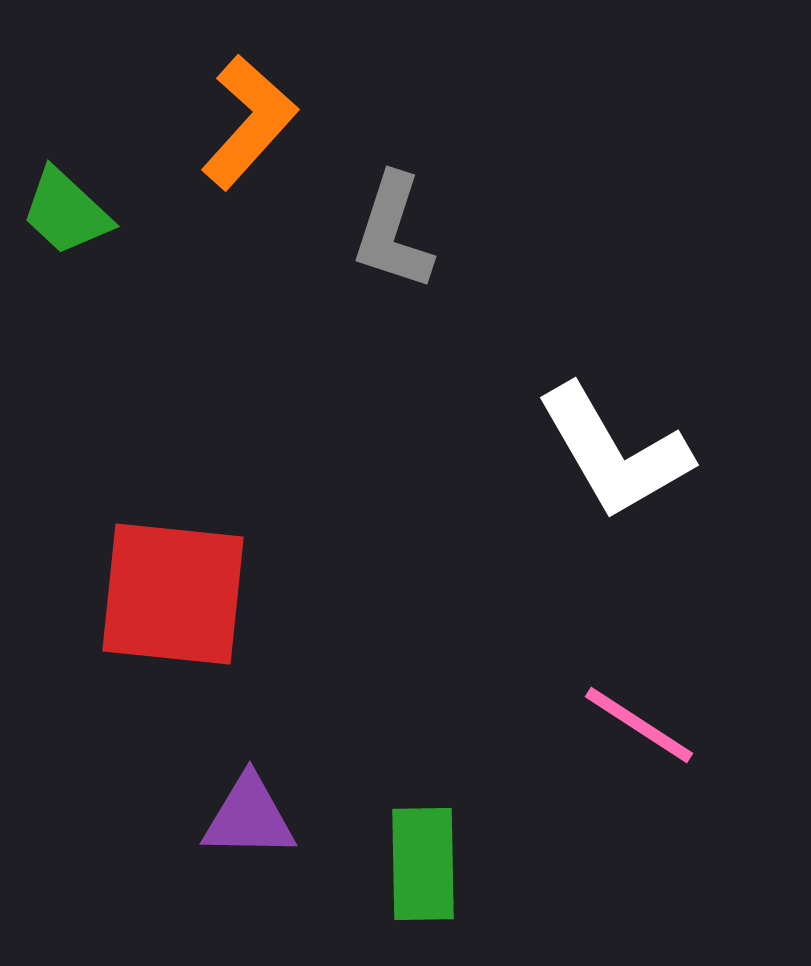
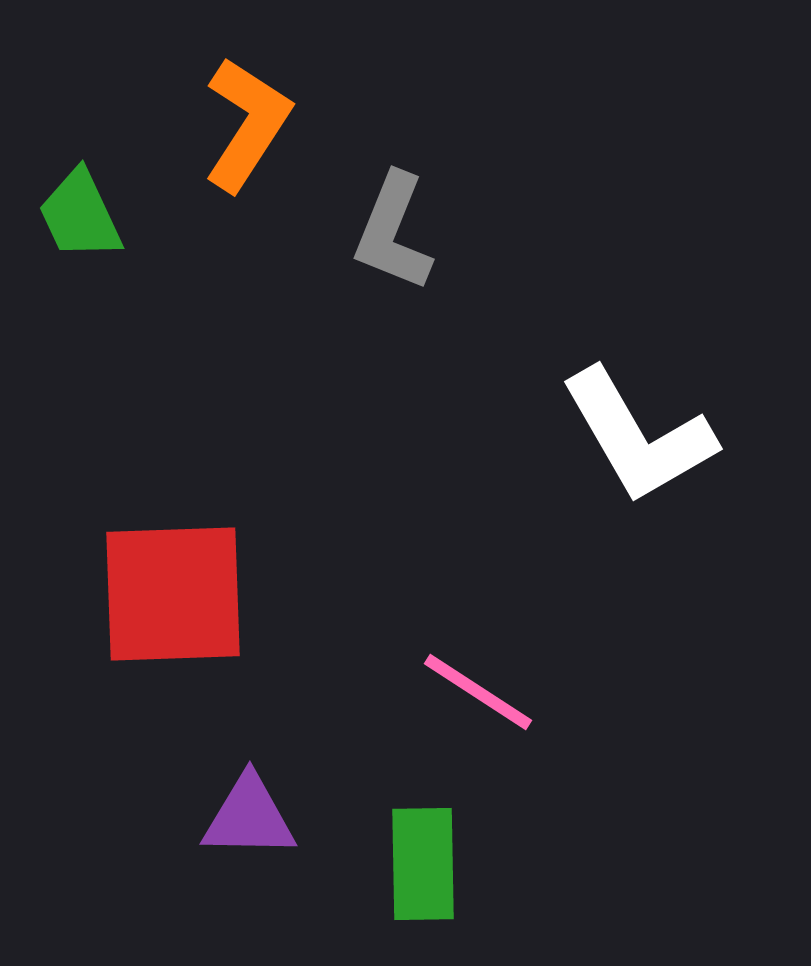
orange L-shape: moved 2 px left, 2 px down; rotated 9 degrees counterclockwise
green trapezoid: moved 14 px right, 3 px down; rotated 22 degrees clockwise
gray L-shape: rotated 4 degrees clockwise
white L-shape: moved 24 px right, 16 px up
red square: rotated 8 degrees counterclockwise
pink line: moved 161 px left, 33 px up
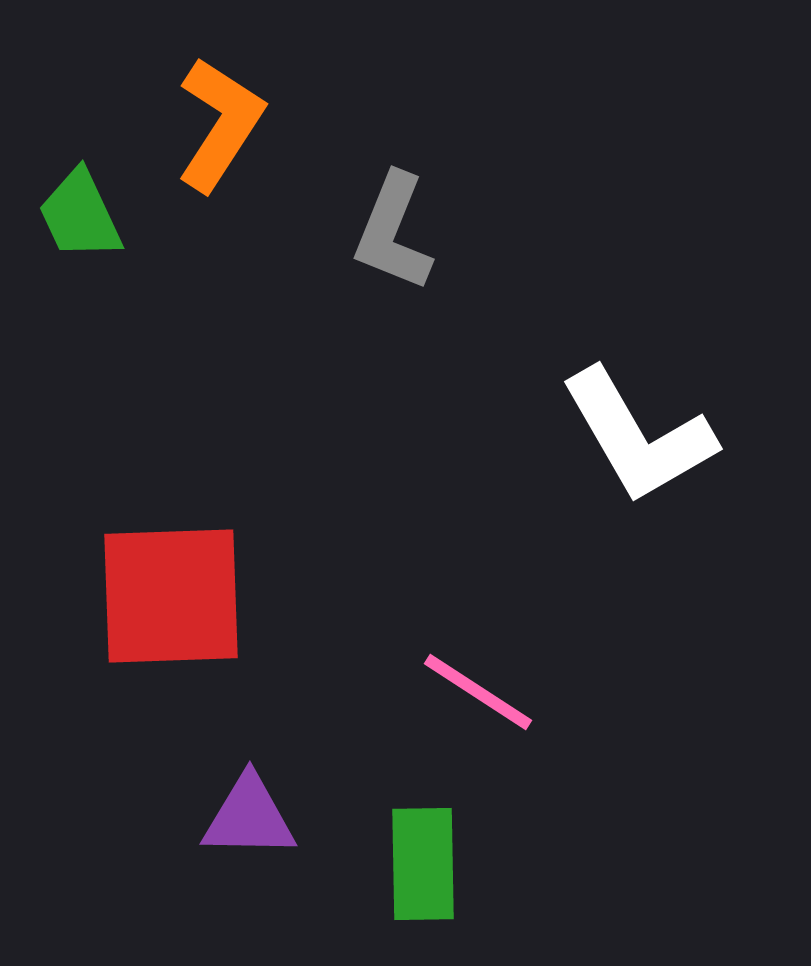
orange L-shape: moved 27 px left
red square: moved 2 px left, 2 px down
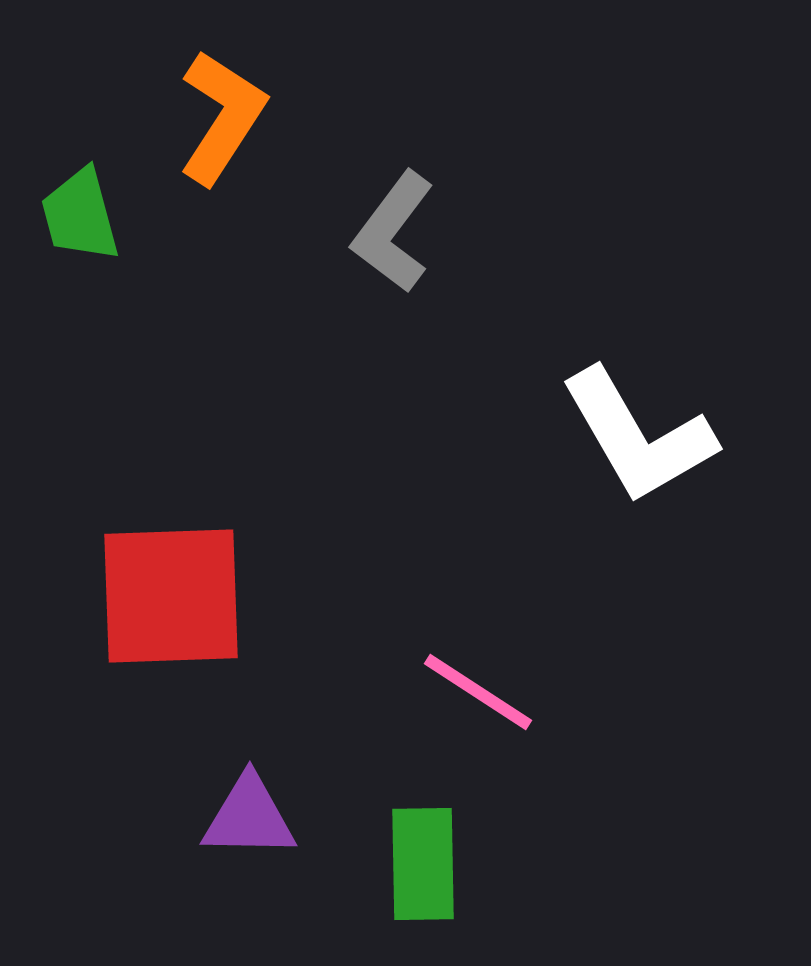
orange L-shape: moved 2 px right, 7 px up
green trapezoid: rotated 10 degrees clockwise
gray L-shape: rotated 15 degrees clockwise
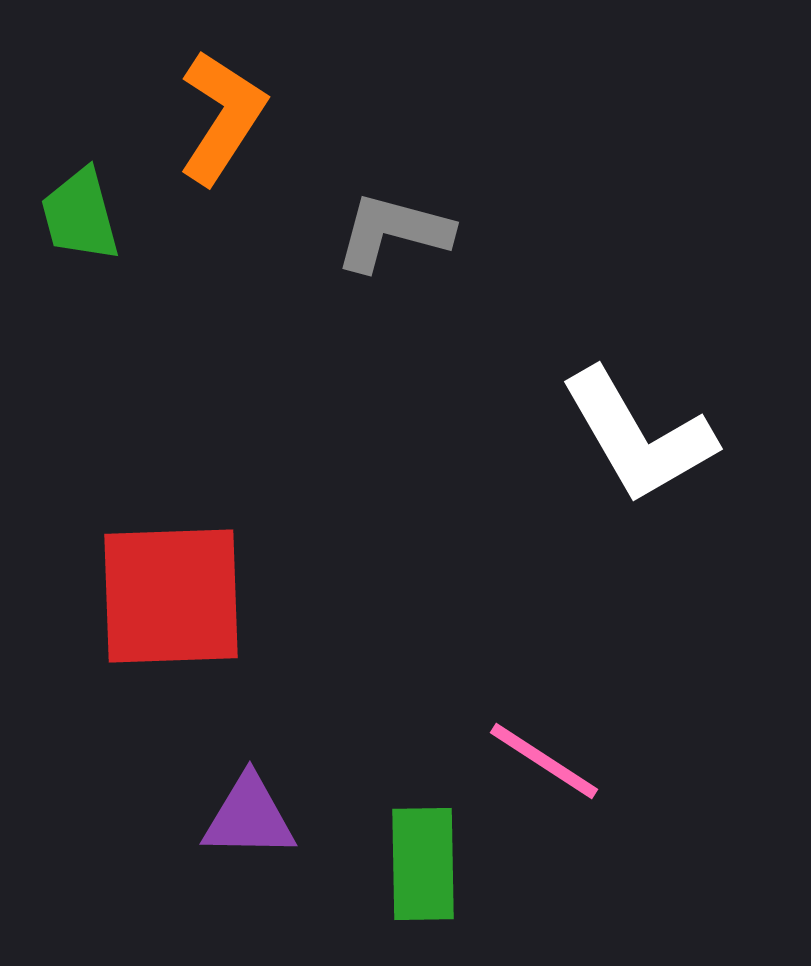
gray L-shape: rotated 68 degrees clockwise
pink line: moved 66 px right, 69 px down
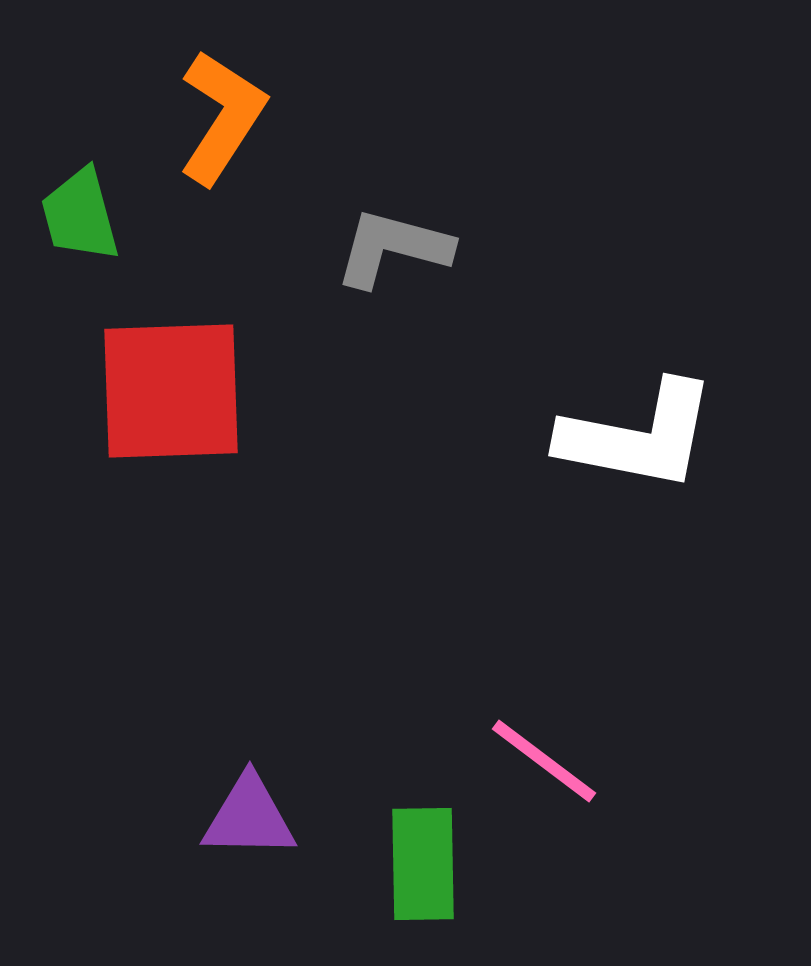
gray L-shape: moved 16 px down
white L-shape: rotated 49 degrees counterclockwise
red square: moved 205 px up
pink line: rotated 4 degrees clockwise
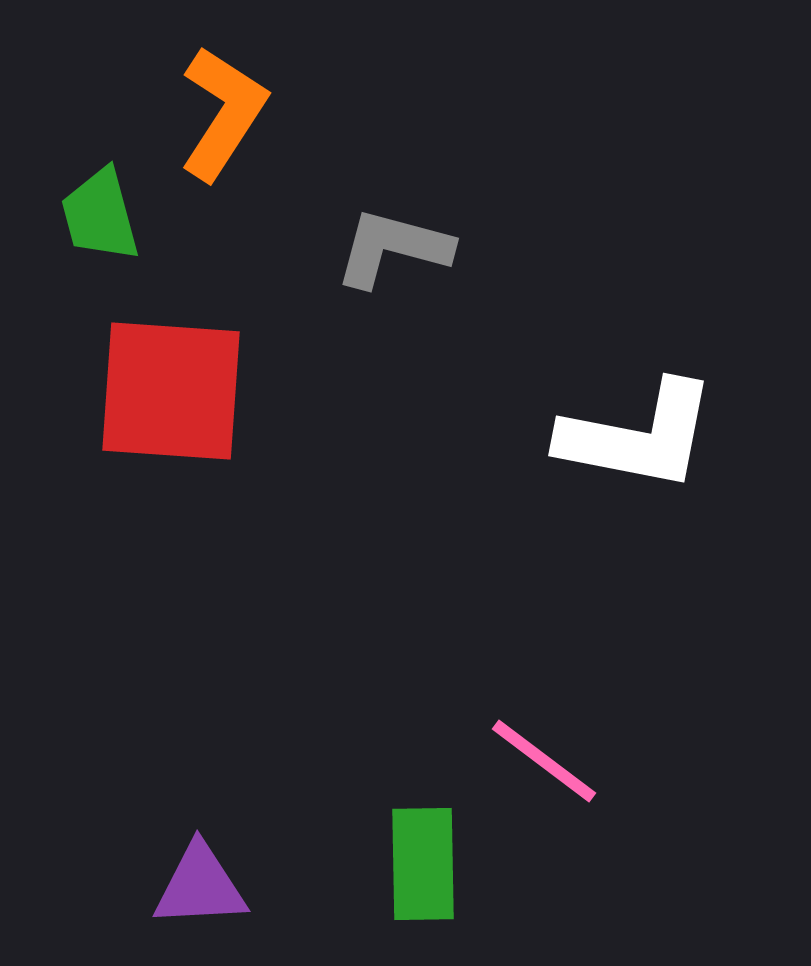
orange L-shape: moved 1 px right, 4 px up
green trapezoid: moved 20 px right
red square: rotated 6 degrees clockwise
purple triangle: moved 49 px left, 69 px down; rotated 4 degrees counterclockwise
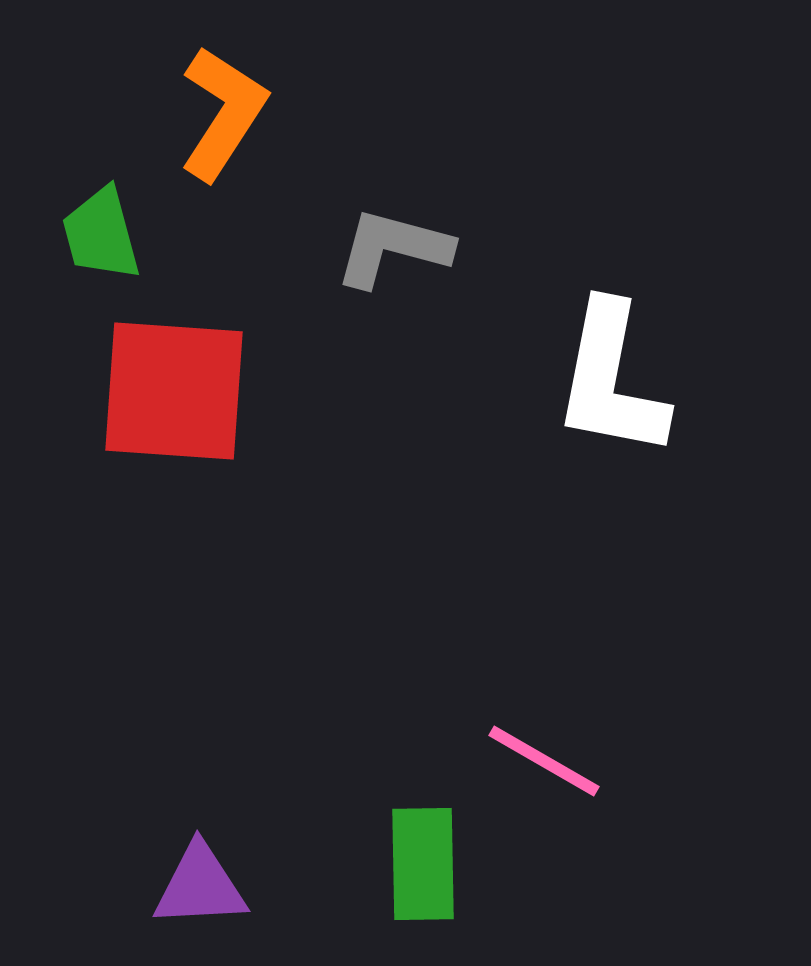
green trapezoid: moved 1 px right, 19 px down
red square: moved 3 px right
white L-shape: moved 27 px left, 56 px up; rotated 90 degrees clockwise
pink line: rotated 7 degrees counterclockwise
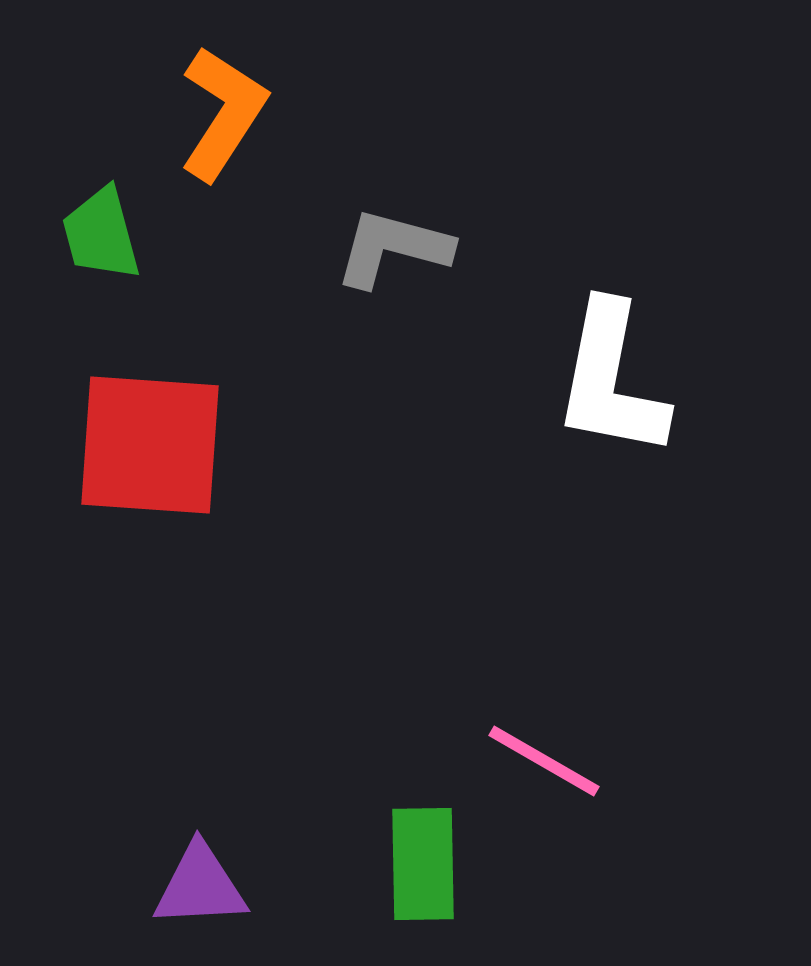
red square: moved 24 px left, 54 px down
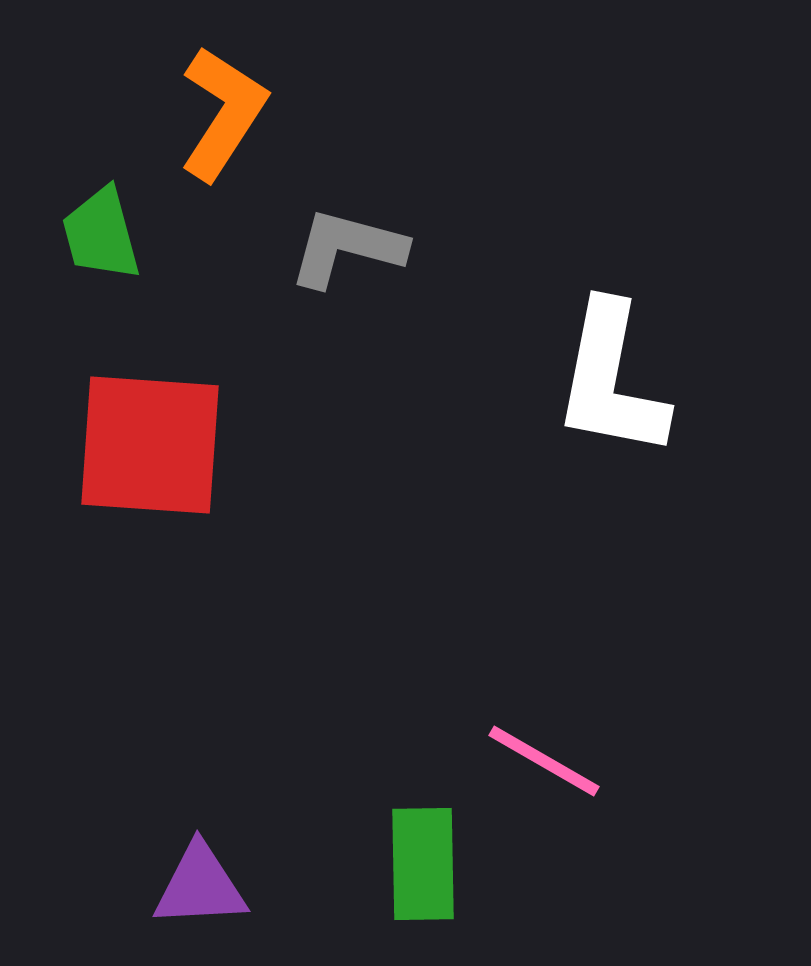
gray L-shape: moved 46 px left
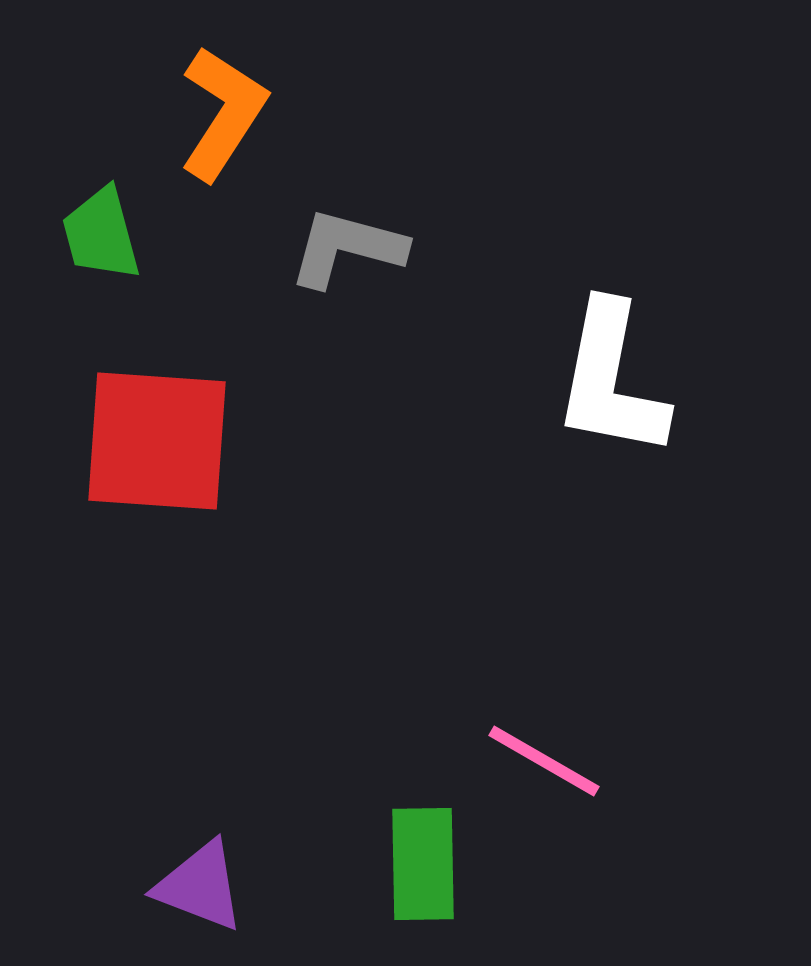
red square: moved 7 px right, 4 px up
purple triangle: rotated 24 degrees clockwise
